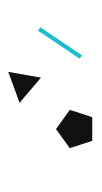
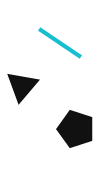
black triangle: moved 1 px left, 2 px down
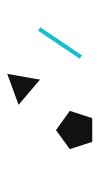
black pentagon: moved 1 px down
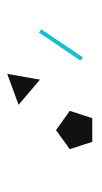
cyan line: moved 1 px right, 2 px down
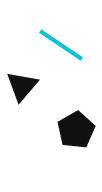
black pentagon: rotated 24 degrees clockwise
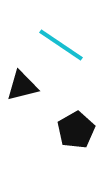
black triangle: rotated 36 degrees clockwise
